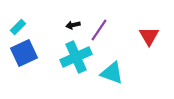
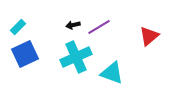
purple line: moved 3 px up; rotated 25 degrees clockwise
red triangle: rotated 20 degrees clockwise
blue square: moved 1 px right, 1 px down
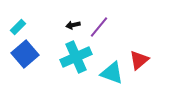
purple line: rotated 20 degrees counterclockwise
red triangle: moved 10 px left, 24 px down
blue square: rotated 16 degrees counterclockwise
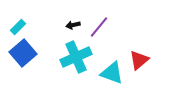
blue square: moved 2 px left, 1 px up
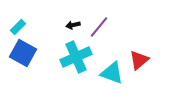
blue square: rotated 20 degrees counterclockwise
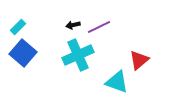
purple line: rotated 25 degrees clockwise
blue square: rotated 12 degrees clockwise
cyan cross: moved 2 px right, 2 px up
cyan triangle: moved 5 px right, 9 px down
